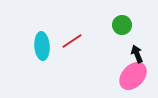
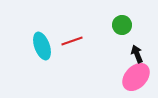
red line: rotated 15 degrees clockwise
cyan ellipse: rotated 16 degrees counterclockwise
pink ellipse: moved 3 px right, 1 px down
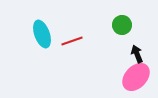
cyan ellipse: moved 12 px up
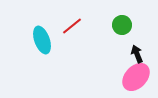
cyan ellipse: moved 6 px down
red line: moved 15 px up; rotated 20 degrees counterclockwise
